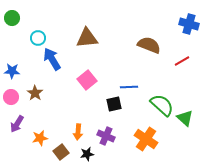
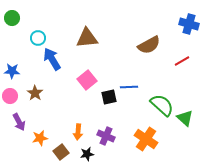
brown semicircle: rotated 130 degrees clockwise
pink circle: moved 1 px left, 1 px up
black square: moved 5 px left, 7 px up
purple arrow: moved 2 px right, 2 px up; rotated 60 degrees counterclockwise
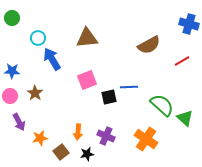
pink square: rotated 18 degrees clockwise
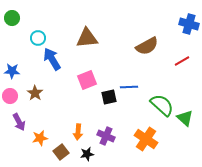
brown semicircle: moved 2 px left, 1 px down
